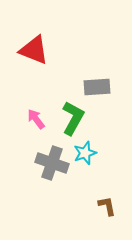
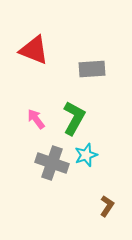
gray rectangle: moved 5 px left, 18 px up
green L-shape: moved 1 px right
cyan star: moved 1 px right, 2 px down
brown L-shape: rotated 45 degrees clockwise
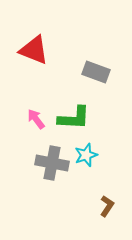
gray rectangle: moved 4 px right, 3 px down; rotated 24 degrees clockwise
green L-shape: rotated 64 degrees clockwise
gray cross: rotated 8 degrees counterclockwise
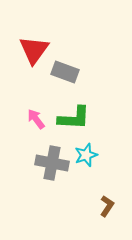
red triangle: rotated 44 degrees clockwise
gray rectangle: moved 31 px left
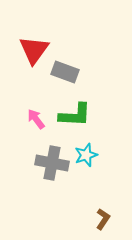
green L-shape: moved 1 px right, 3 px up
brown L-shape: moved 4 px left, 13 px down
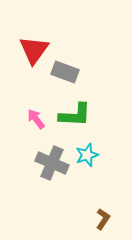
cyan star: moved 1 px right
gray cross: rotated 12 degrees clockwise
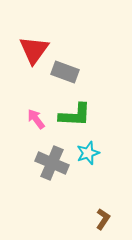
cyan star: moved 1 px right, 2 px up
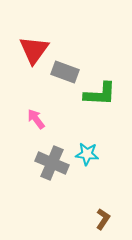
green L-shape: moved 25 px right, 21 px up
cyan star: moved 1 px left, 1 px down; rotated 25 degrees clockwise
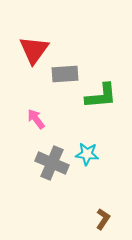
gray rectangle: moved 2 px down; rotated 24 degrees counterclockwise
green L-shape: moved 1 px right, 2 px down; rotated 8 degrees counterclockwise
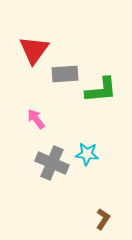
green L-shape: moved 6 px up
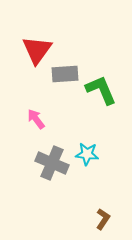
red triangle: moved 3 px right
green L-shape: rotated 108 degrees counterclockwise
